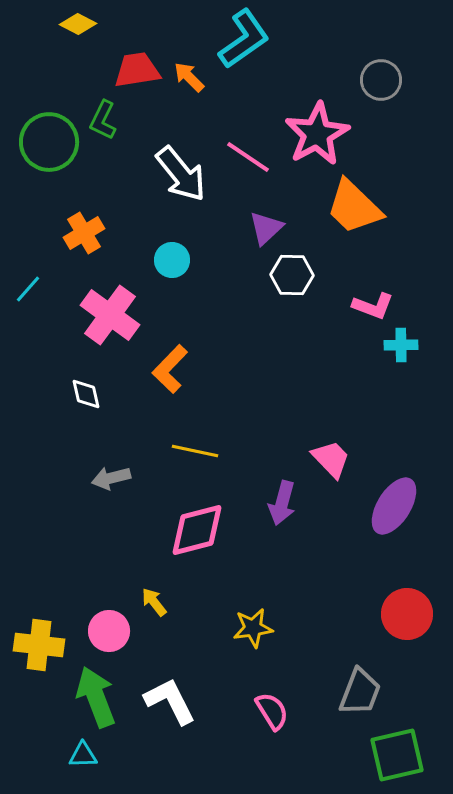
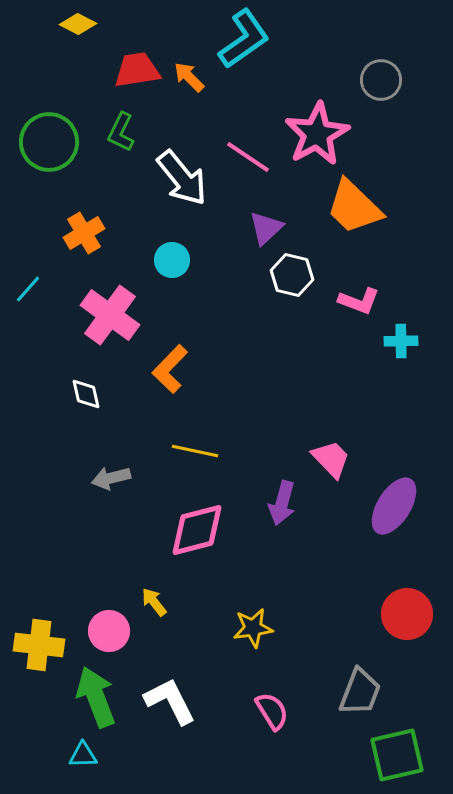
green L-shape: moved 18 px right, 12 px down
white arrow: moved 1 px right, 4 px down
white hexagon: rotated 12 degrees clockwise
pink L-shape: moved 14 px left, 5 px up
cyan cross: moved 4 px up
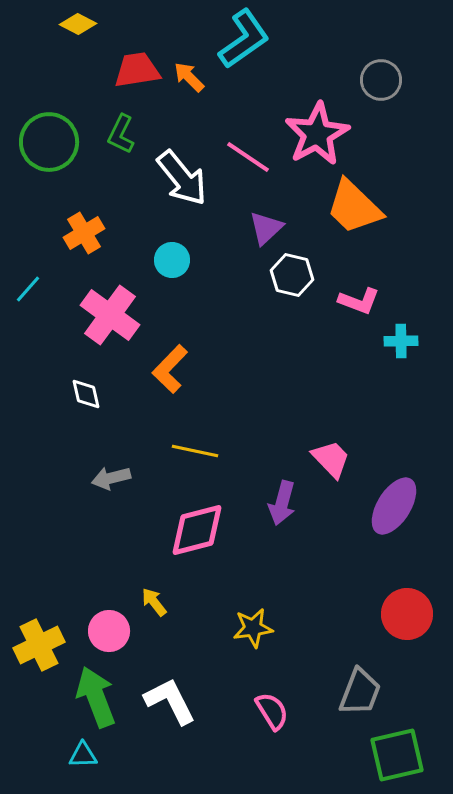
green L-shape: moved 2 px down
yellow cross: rotated 33 degrees counterclockwise
